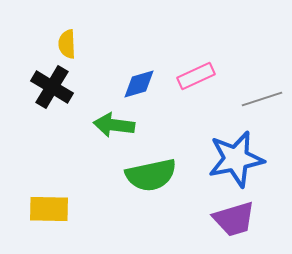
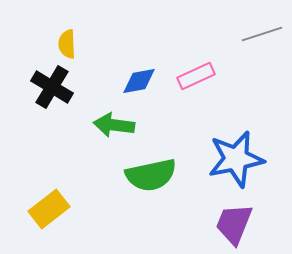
blue diamond: moved 3 px up; rotated 6 degrees clockwise
gray line: moved 65 px up
yellow rectangle: rotated 39 degrees counterclockwise
purple trapezoid: moved 5 px down; rotated 129 degrees clockwise
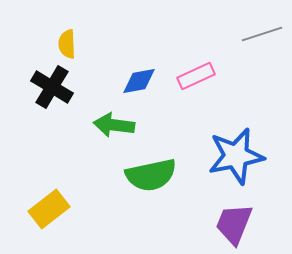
blue star: moved 3 px up
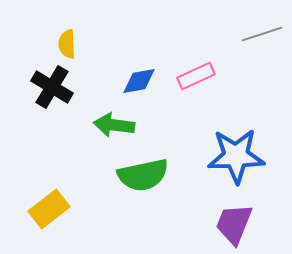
blue star: rotated 10 degrees clockwise
green semicircle: moved 8 px left
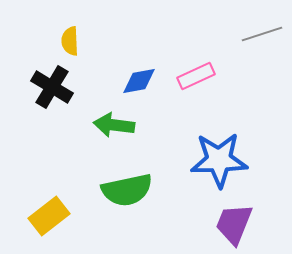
yellow semicircle: moved 3 px right, 3 px up
blue star: moved 17 px left, 4 px down
green semicircle: moved 16 px left, 15 px down
yellow rectangle: moved 7 px down
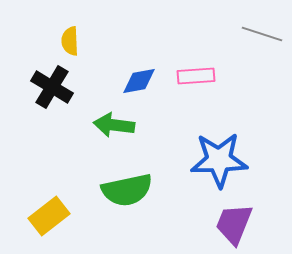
gray line: rotated 36 degrees clockwise
pink rectangle: rotated 21 degrees clockwise
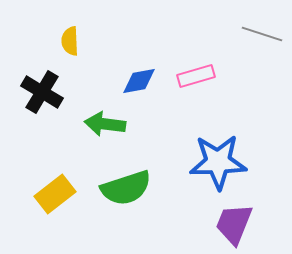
pink rectangle: rotated 12 degrees counterclockwise
black cross: moved 10 px left, 5 px down
green arrow: moved 9 px left, 1 px up
blue star: moved 1 px left, 2 px down
green semicircle: moved 1 px left, 2 px up; rotated 6 degrees counterclockwise
yellow rectangle: moved 6 px right, 22 px up
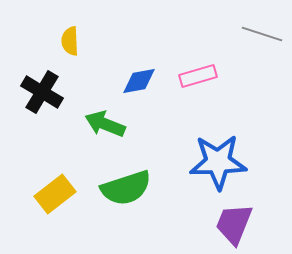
pink rectangle: moved 2 px right
green arrow: rotated 15 degrees clockwise
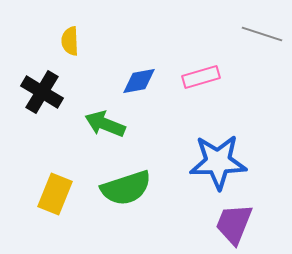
pink rectangle: moved 3 px right, 1 px down
yellow rectangle: rotated 30 degrees counterclockwise
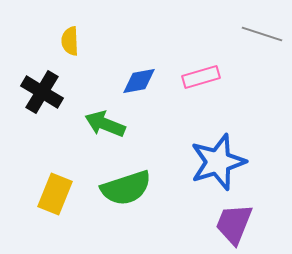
blue star: rotated 16 degrees counterclockwise
